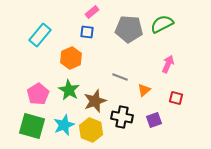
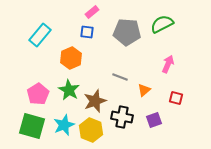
gray pentagon: moved 2 px left, 3 px down
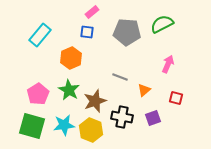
purple square: moved 1 px left, 2 px up
cyan star: rotated 15 degrees clockwise
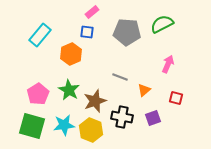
orange hexagon: moved 4 px up
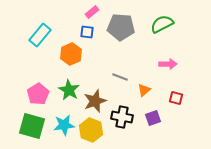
gray pentagon: moved 6 px left, 5 px up
pink arrow: rotated 66 degrees clockwise
